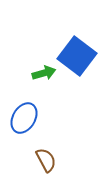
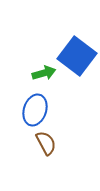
blue ellipse: moved 11 px right, 8 px up; rotated 12 degrees counterclockwise
brown semicircle: moved 17 px up
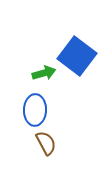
blue ellipse: rotated 16 degrees counterclockwise
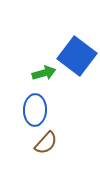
brown semicircle: rotated 70 degrees clockwise
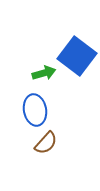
blue ellipse: rotated 12 degrees counterclockwise
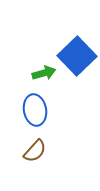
blue square: rotated 9 degrees clockwise
brown semicircle: moved 11 px left, 8 px down
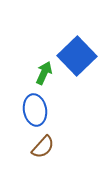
green arrow: rotated 50 degrees counterclockwise
brown semicircle: moved 8 px right, 4 px up
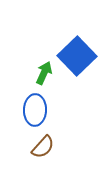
blue ellipse: rotated 12 degrees clockwise
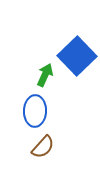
green arrow: moved 1 px right, 2 px down
blue ellipse: moved 1 px down
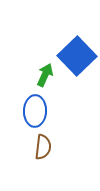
brown semicircle: rotated 35 degrees counterclockwise
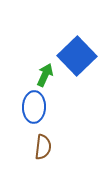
blue ellipse: moved 1 px left, 4 px up
